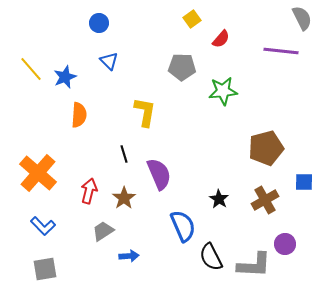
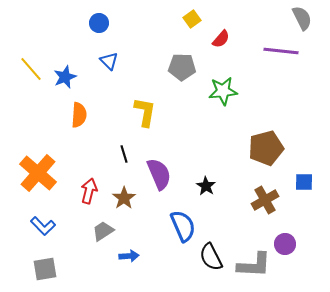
black star: moved 13 px left, 13 px up
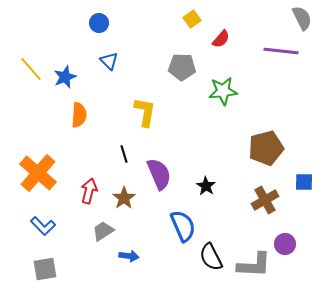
blue arrow: rotated 12 degrees clockwise
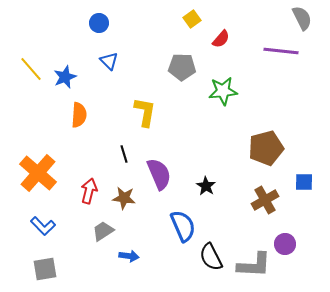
brown star: rotated 30 degrees counterclockwise
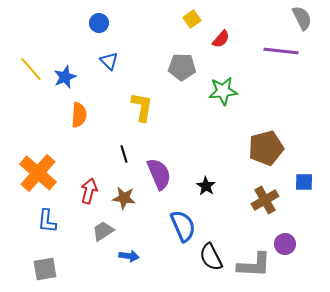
yellow L-shape: moved 3 px left, 5 px up
blue L-shape: moved 4 px right, 5 px up; rotated 50 degrees clockwise
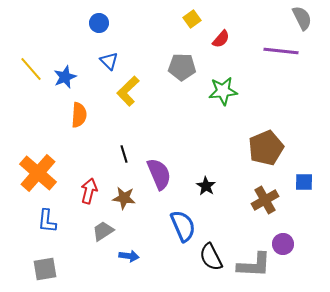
yellow L-shape: moved 14 px left, 16 px up; rotated 144 degrees counterclockwise
brown pentagon: rotated 8 degrees counterclockwise
purple circle: moved 2 px left
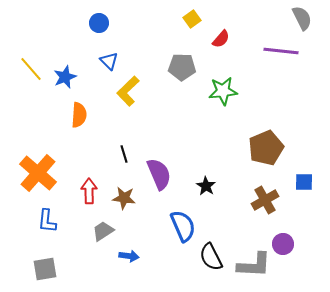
red arrow: rotated 15 degrees counterclockwise
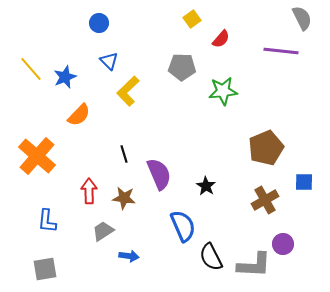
orange semicircle: rotated 40 degrees clockwise
orange cross: moved 1 px left, 17 px up
